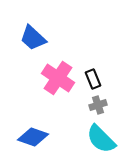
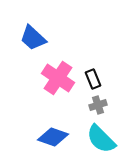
blue diamond: moved 20 px right
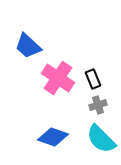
blue trapezoid: moved 5 px left, 8 px down
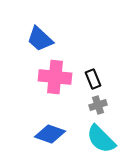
blue trapezoid: moved 12 px right, 7 px up
pink cross: moved 3 px left, 1 px up; rotated 28 degrees counterclockwise
blue diamond: moved 3 px left, 3 px up
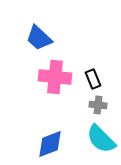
blue trapezoid: moved 1 px left, 1 px up
gray cross: rotated 24 degrees clockwise
blue diamond: moved 10 px down; rotated 40 degrees counterclockwise
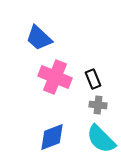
pink cross: rotated 16 degrees clockwise
blue diamond: moved 2 px right, 7 px up
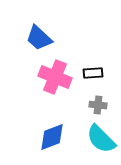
black rectangle: moved 6 px up; rotated 72 degrees counterclockwise
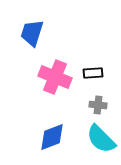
blue trapezoid: moved 7 px left, 5 px up; rotated 64 degrees clockwise
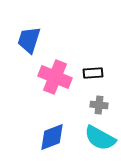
blue trapezoid: moved 3 px left, 7 px down
gray cross: moved 1 px right
cyan semicircle: moved 1 px left, 1 px up; rotated 16 degrees counterclockwise
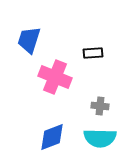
black rectangle: moved 20 px up
gray cross: moved 1 px right, 1 px down
cyan semicircle: rotated 28 degrees counterclockwise
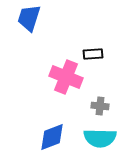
blue trapezoid: moved 22 px up
black rectangle: moved 1 px down
pink cross: moved 11 px right
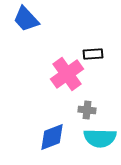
blue trapezoid: moved 3 px left, 1 px down; rotated 60 degrees counterclockwise
pink cross: moved 1 px right, 3 px up; rotated 32 degrees clockwise
gray cross: moved 13 px left, 4 px down
